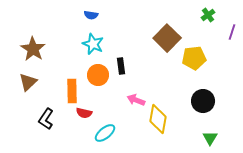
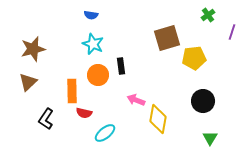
brown square: rotated 28 degrees clockwise
brown star: rotated 25 degrees clockwise
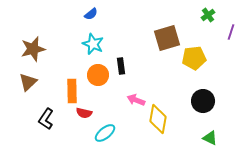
blue semicircle: moved 1 px up; rotated 48 degrees counterclockwise
purple line: moved 1 px left
green triangle: rotated 35 degrees counterclockwise
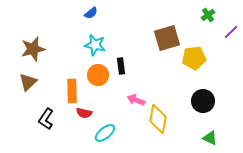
blue semicircle: moved 1 px up
purple line: rotated 28 degrees clockwise
cyan star: moved 2 px right, 1 px down; rotated 10 degrees counterclockwise
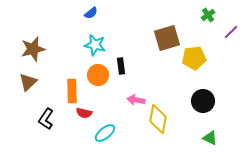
pink arrow: rotated 12 degrees counterclockwise
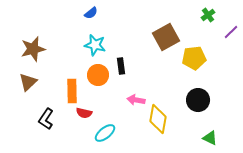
brown square: moved 1 px left, 1 px up; rotated 12 degrees counterclockwise
black circle: moved 5 px left, 1 px up
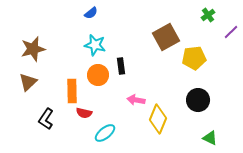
yellow diamond: rotated 12 degrees clockwise
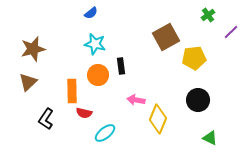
cyan star: moved 1 px up
